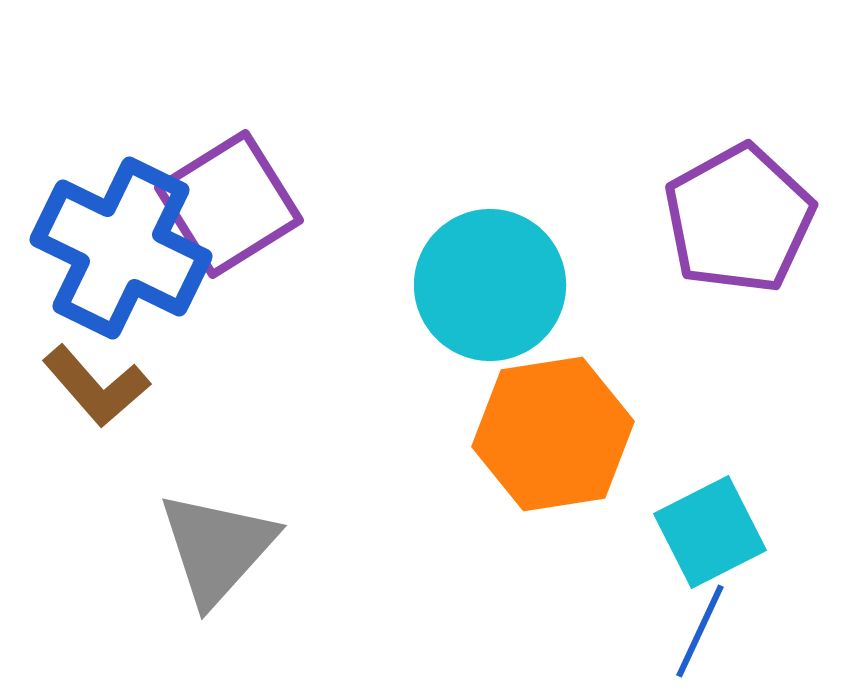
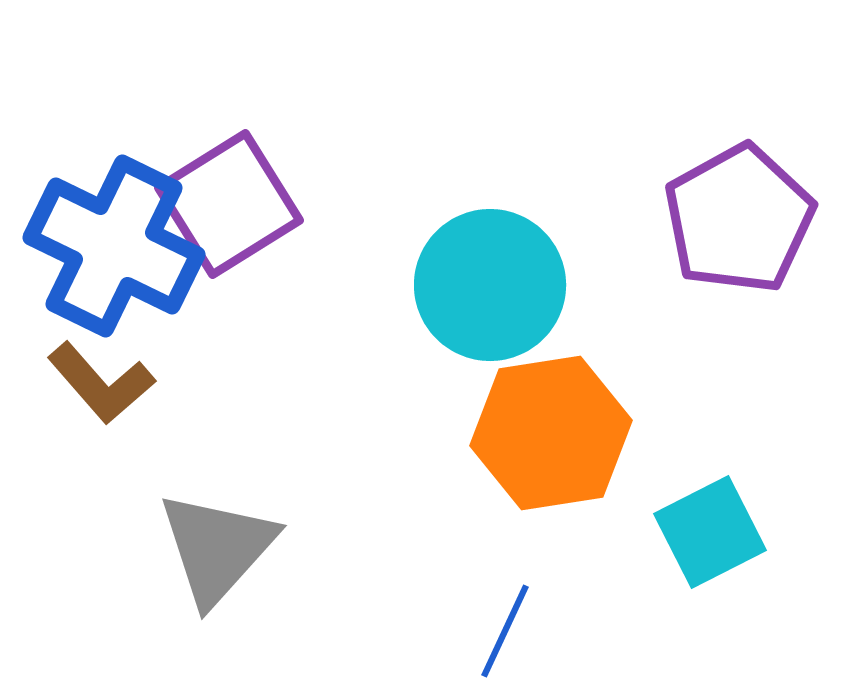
blue cross: moved 7 px left, 2 px up
brown L-shape: moved 5 px right, 3 px up
orange hexagon: moved 2 px left, 1 px up
blue line: moved 195 px left
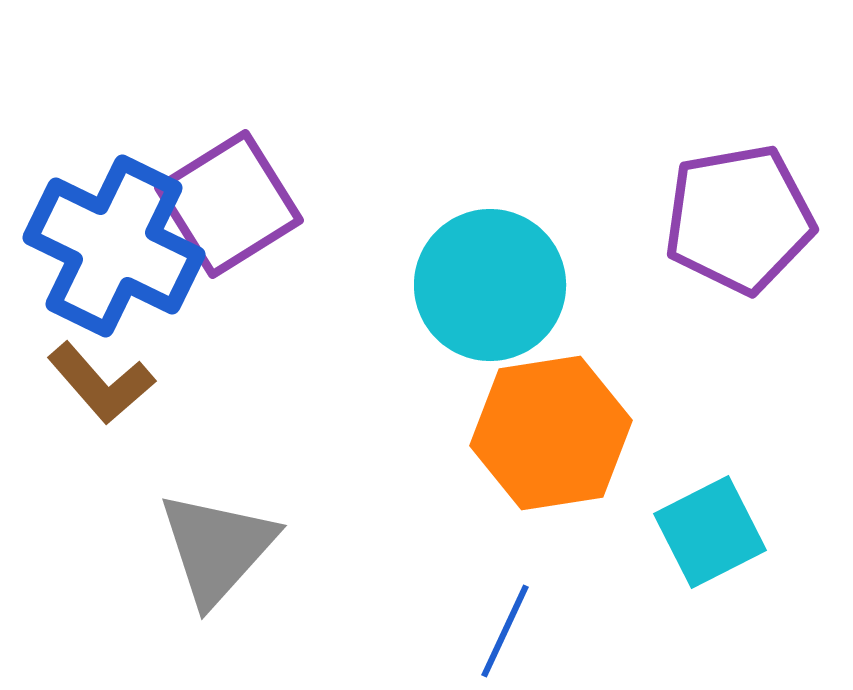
purple pentagon: rotated 19 degrees clockwise
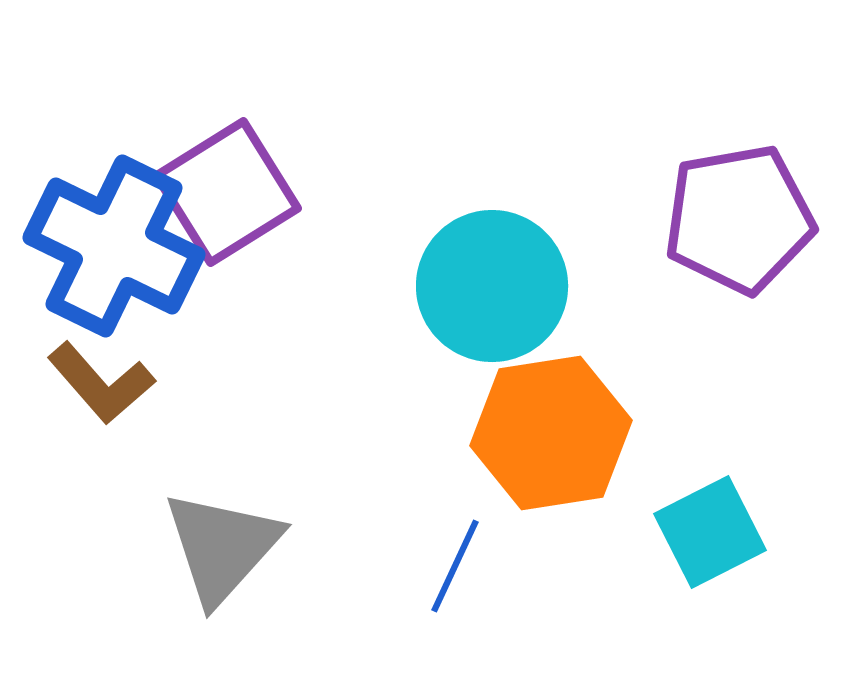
purple square: moved 2 px left, 12 px up
cyan circle: moved 2 px right, 1 px down
gray triangle: moved 5 px right, 1 px up
blue line: moved 50 px left, 65 px up
